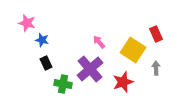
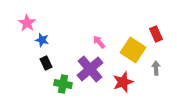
pink star: rotated 18 degrees clockwise
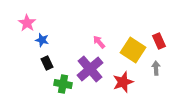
red rectangle: moved 3 px right, 7 px down
black rectangle: moved 1 px right
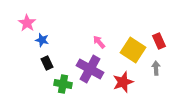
purple cross: rotated 20 degrees counterclockwise
